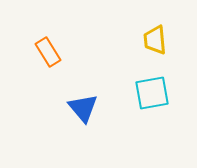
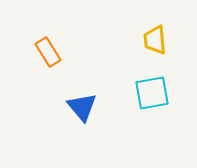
blue triangle: moved 1 px left, 1 px up
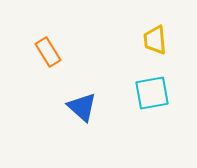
blue triangle: rotated 8 degrees counterclockwise
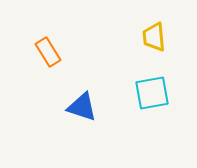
yellow trapezoid: moved 1 px left, 3 px up
blue triangle: rotated 24 degrees counterclockwise
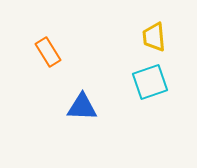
cyan square: moved 2 px left, 11 px up; rotated 9 degrees counterclockwise
blue triangle: rotated 16 degrees counterclockwise
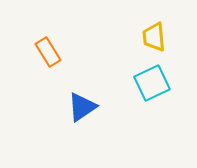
cyan square: moved 2 px right, 1 px down; rotated 6 degrees counterclockwise
blue triangle: rotated 36 degrees counterclockwise
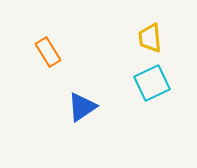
yellow trapezoid: moved 4 px left, 1 px down
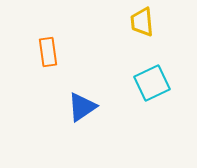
yellow trapezoid: moved 8 px left, 16 px up
orange rectangle: rotated 24 degrees clockwise
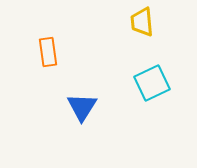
blue triangle: rotated 24 degrees counterclockwise
